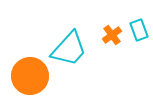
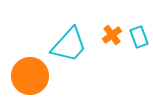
cyan rectangle: moved 7 px down
cyan trapezoid: moved 4 px up
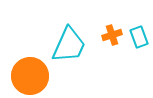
orange cross: rotated 18 degrees clockwise
cyan trapezoid: rotated 18 degrees counterclockwise
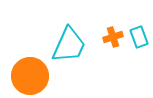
orange cross: moved 1 px right, 2 px down
